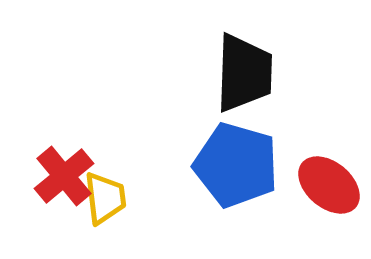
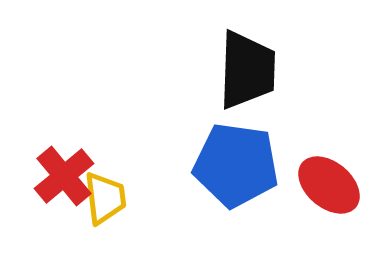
black trapezoid: moved 3 px right, 3 px up
blue pentagon: rotated 8 degrees counterclockwise
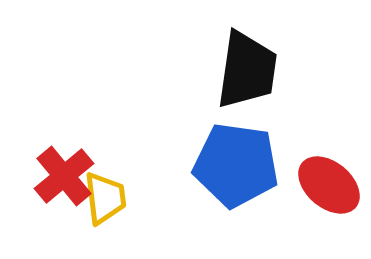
black trapezoid: rotated 6 degrees clockwise
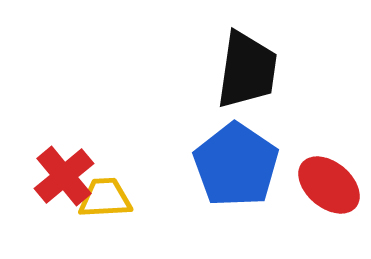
blue pentagon: rotated 26 degrees clockwise
yellow trapezoid: rotated 86 degrees counterclockwise
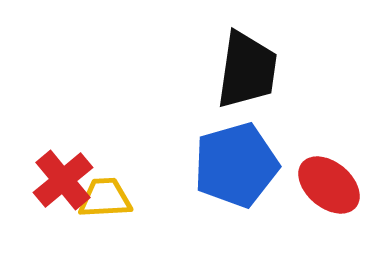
blue pentagon: rotated 22 degrees clockwise
red cross: moved 1 px left, 4 px down
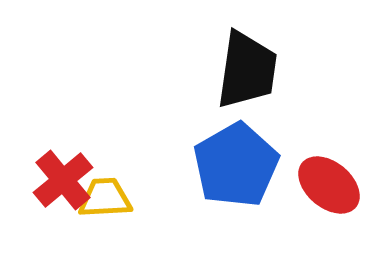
blue pentagon: rotated 14 degrees counterclockwise
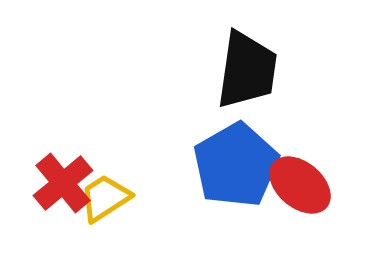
red cross: moved 3 px down
red ellipse: moved 29 px left
yellow trapezoid: rotated 30 degrees counterclockwise
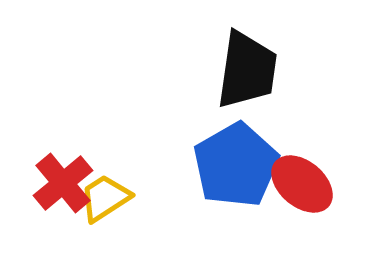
red ellipse: moved 2 px right, 1 px up
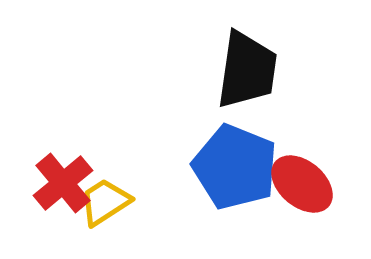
blue pentagon: moved 1 px left, 2 px down; rotated 20 degrees counterclockwise
yellow trapezoid: moved 4 px down
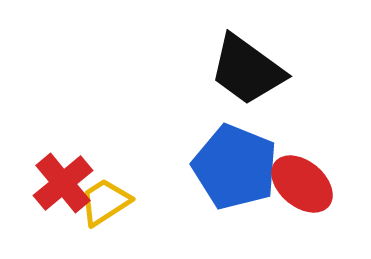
black trapezoid: rotated 118 degrees clockwise
